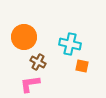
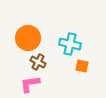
orange circle: moved 4 px right, 1 px down
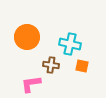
orange circle: moved 1 px left, 1 px up
brown cross: moved 13 px right, 3 px down; rotated 21 degrees counterclockwise
pink L-shape: moved 1 px right
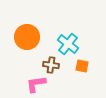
cyan cross: moved 2 px left; rotated 25 degrees clockwise
pink L-shape: moved 5 px right
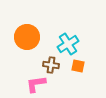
cyan cross: rotated 20 degrees clockwise
orange square: moved 4 px left
